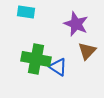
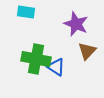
blue triangle: moved 2 px left
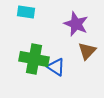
green cross: moved 2 px left
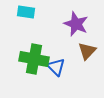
blue triangle: rotated 12 degrees clockwise
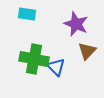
cyan rectangle: moved 1 px right, 2 px down
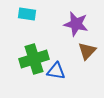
purple star: rotated 10 degrees counterclockwise
green cross: rotated 28 degrees counterclockwise
blue triangle: moved 4 px down; rotated 36 degrees counterclockwise
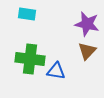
purple star: moved 11 px right
green cross: moved 4 px left; rotated 24 degrees clockwise
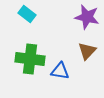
cyan rectangle: rotated 30 degrees clockwise
purple star: moved 7 px up
blue triangle: moved 4 px right
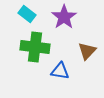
purple star: moved 23 px left; rotated 25 degrees clockwise
green cross: moved 5 px right, 12 px up
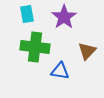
cyan rectangle: rotated 42 degrees clockwise
